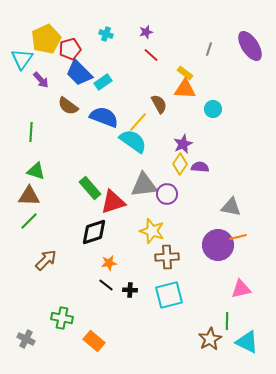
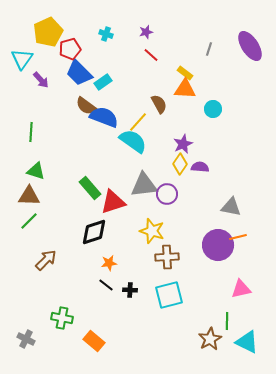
yellow pentagon at (46, 39): moved 2 px right, 7 px up
brown semicircle at (68, 106): moved 18 px right
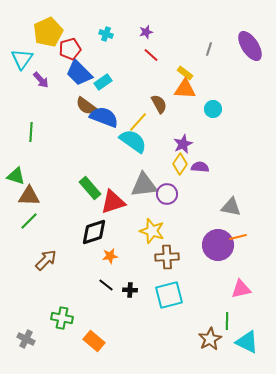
green triangle at (36, 171): moved 20 px left, 5 px down
orange star at (109, 263): moved 1 px right, 7 px up
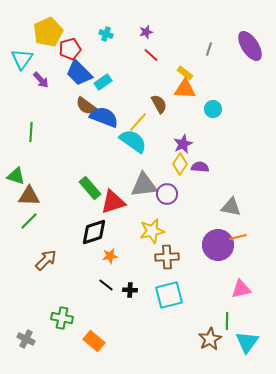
yellow star at (152, 231): rotated 30 degrees counterclockwise
cyan triangle at (247, 342): rotated 40 degrees clockwise
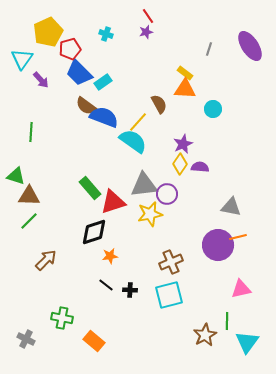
red line at (151, 55): moved 3 px left, 39 px up; rotated 14 degrees clockwise
yellow star at (152, 231): moved 2 px left, 17 px up
brown cross at (167, 257): moved 4 px right, 5 px down; rotated 20 degrees counterclockwise
brown star at (210, 339): moved 5 px left, 4 px up
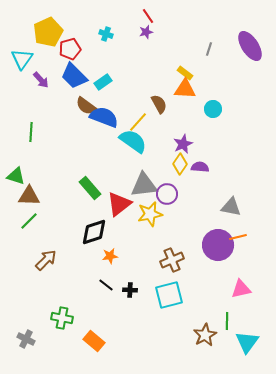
blue trapezoid at (79, 73): moved 5 px left, 3 px down
red triangle at (113, 202): moved 6 px right, 2 px down; rotated 20 degrees counterclockwise
brown cross at (171, 262): moved 1 px right, 2 px up
